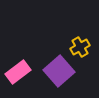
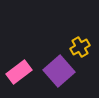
pink rectangle: moved 1 px right
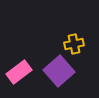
yellow cross: moved 6 px left, 3 px up; rotated 18 degrees clockwise
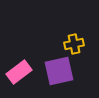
purple square: rotated 28 degrees clockwise
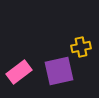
yellow cross: moved 7 px right, 3 px down
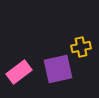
purple square: moved 1 px left, 2 px up
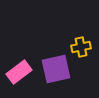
purple square: moved 2 px left
